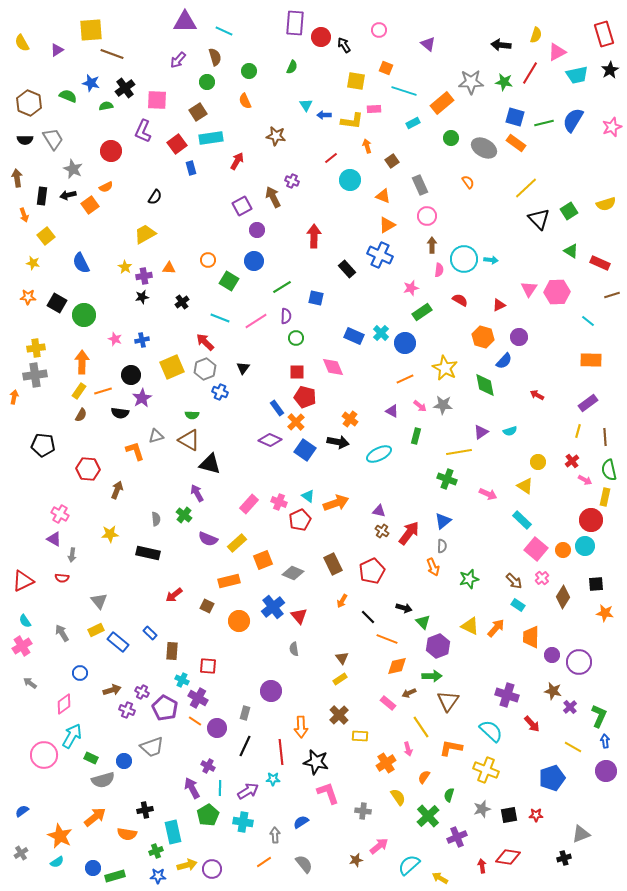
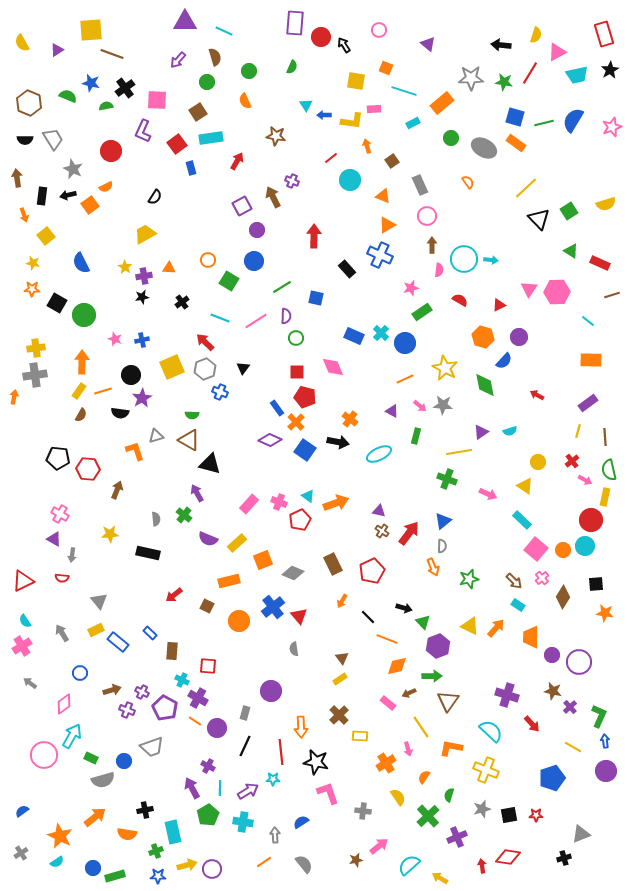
gray star at (471, 82): moved 4 px up
orange star at (28, 297): moved 4 px right, 8 px up
black pentagon at (43, 445): moved 15 px right, 13 px down
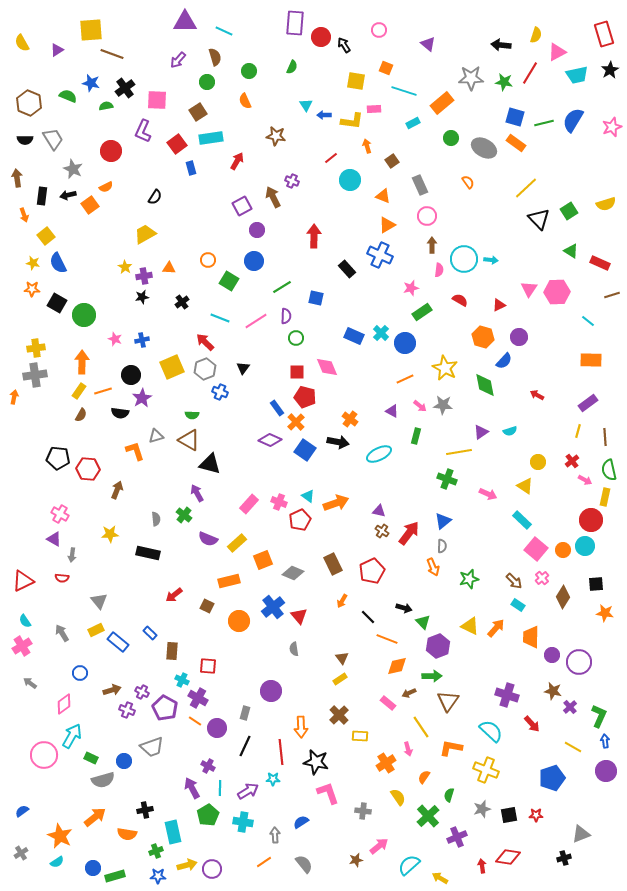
blue semicircle at (81, 263): moved 23 px left
pink diamond at (333, 367): moved 6 px left
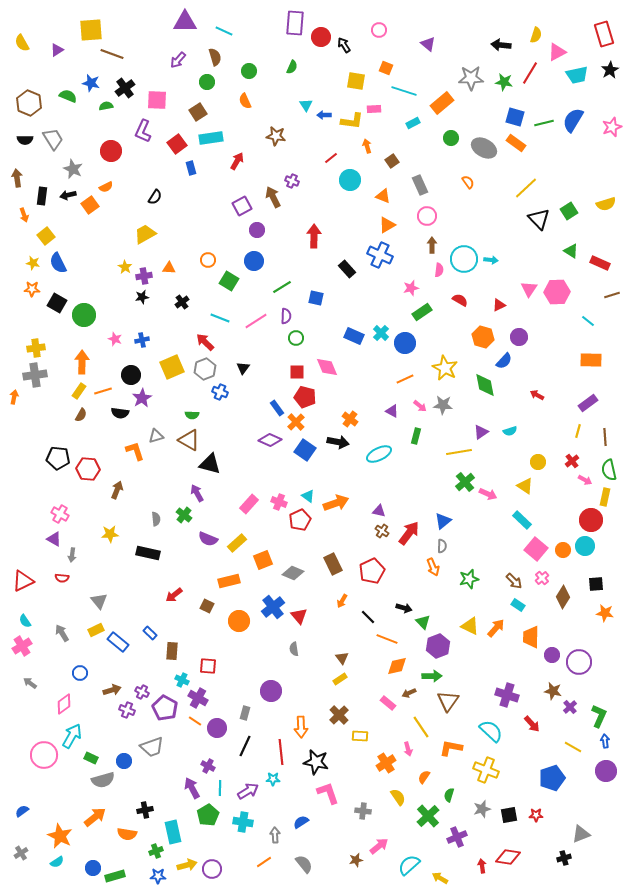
green cross at (447, 479): moved 18 px right, 3 px down; rotated 30 degrees clockwise
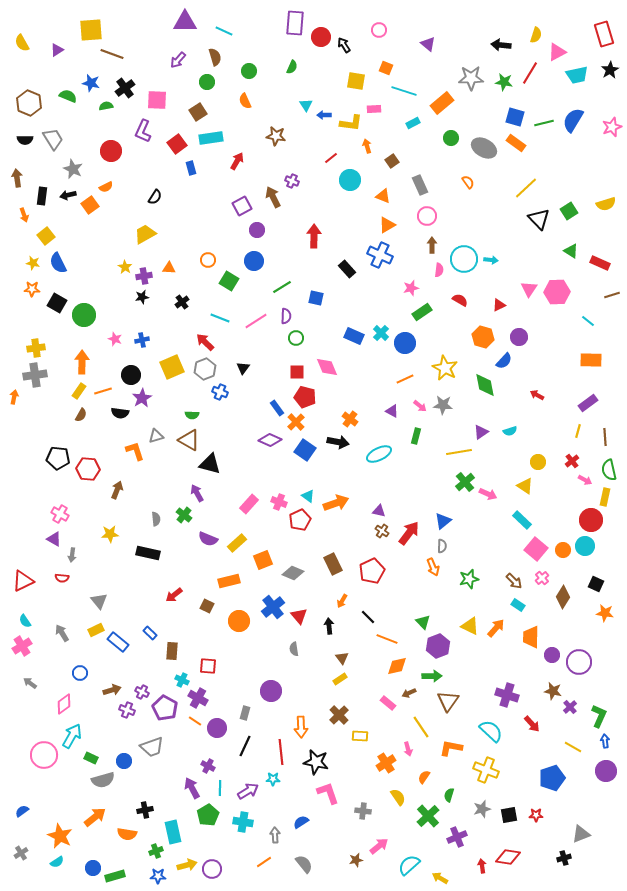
yellow L-shape at (352, 121): moved 1 px left, 2 px down
black square at (596, 584): rotated 28 degrees clockwise
black arrow at (404, 608): moved 75 px left, 18 px down; rotated 112 degrees counterclockwise
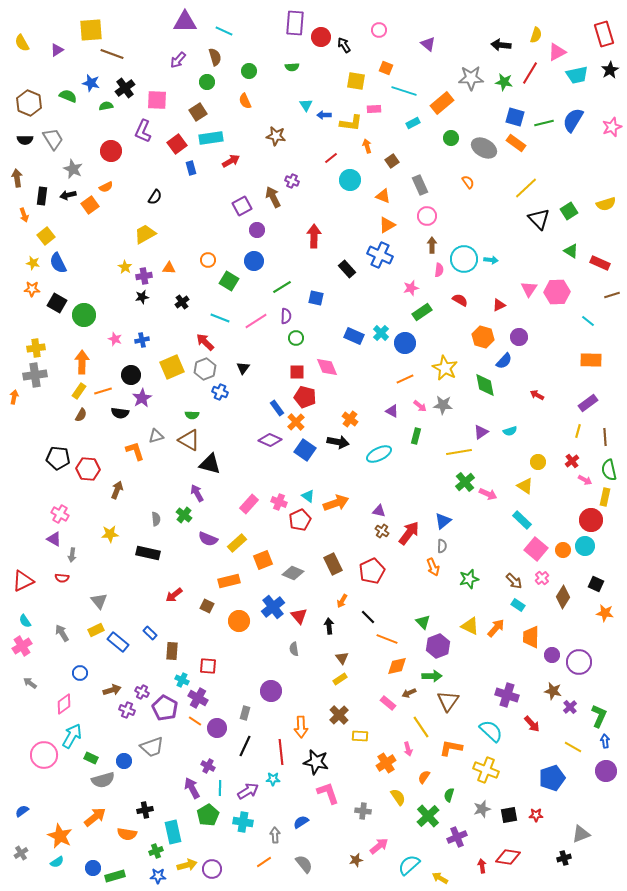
green semicircle at (292, 67): rotated 64 degrees clockwise
red arrow at (237, 161): moved 6 px left; rotated 30 degrees clockwise
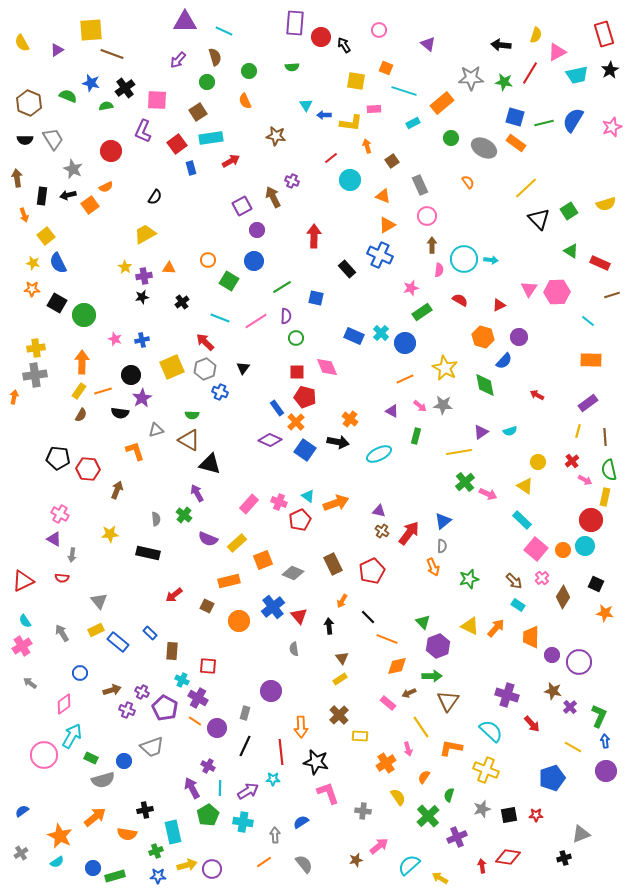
gray triangle at (156, 436): moved 6 px up
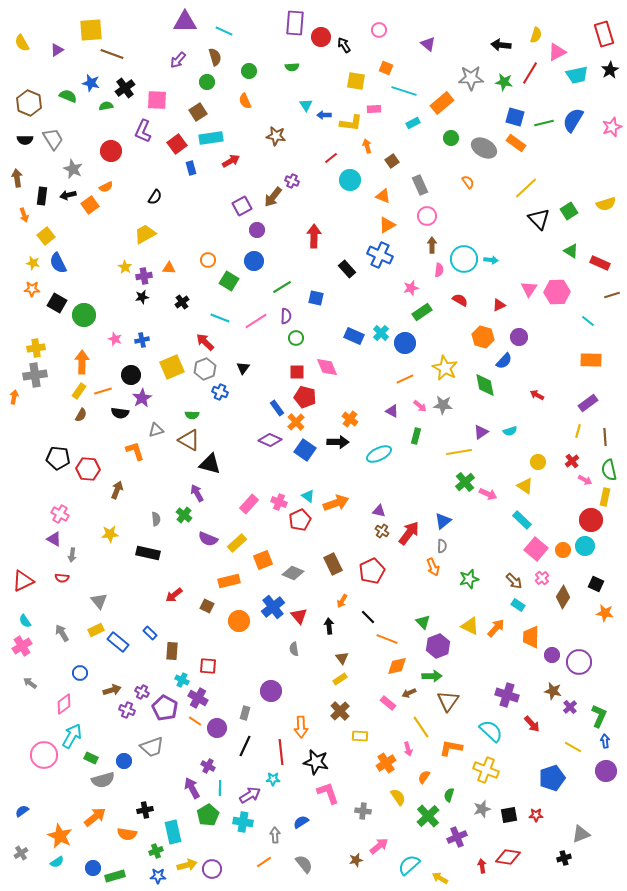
brown arrow at (273, 197): rotated 115 degrees counterclockwise
black arrow at (338, 442): rotated 10 degrees counterclockwise
brown cross at (339, 715): moved 1 px right, 4 px up
purple arrow at (248, 791): moved 2 px right, 4 px down
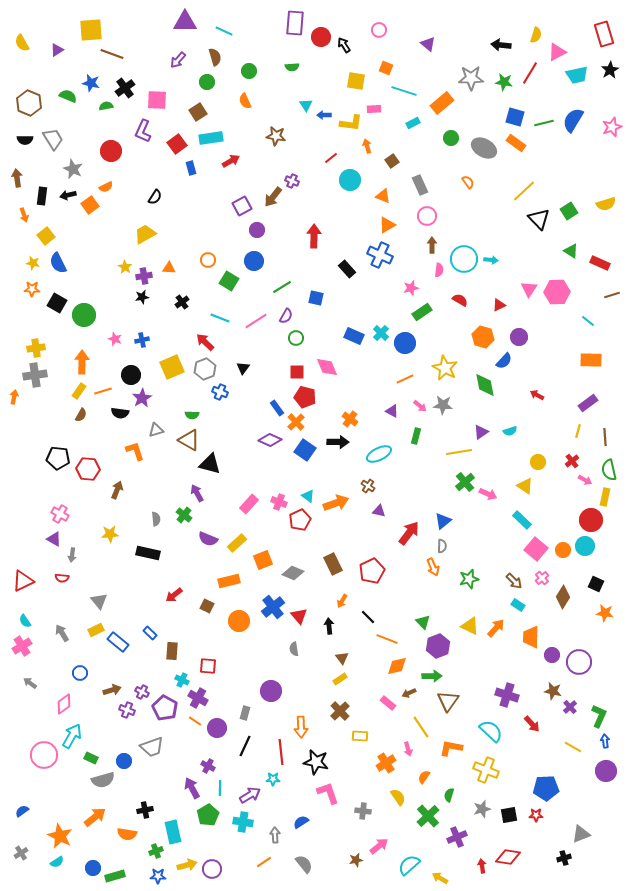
yellow line at (526, 188): moved 2 px left, 3 px down
purple semicircle at (286, 316): rotated 28 degrees clockwise
brown cross at (382, 531): moved 14 px left, 45 px up
blue pentagon at (552, 778): moved 6 px left, 10 px down; rotated 15 degrees clockwise
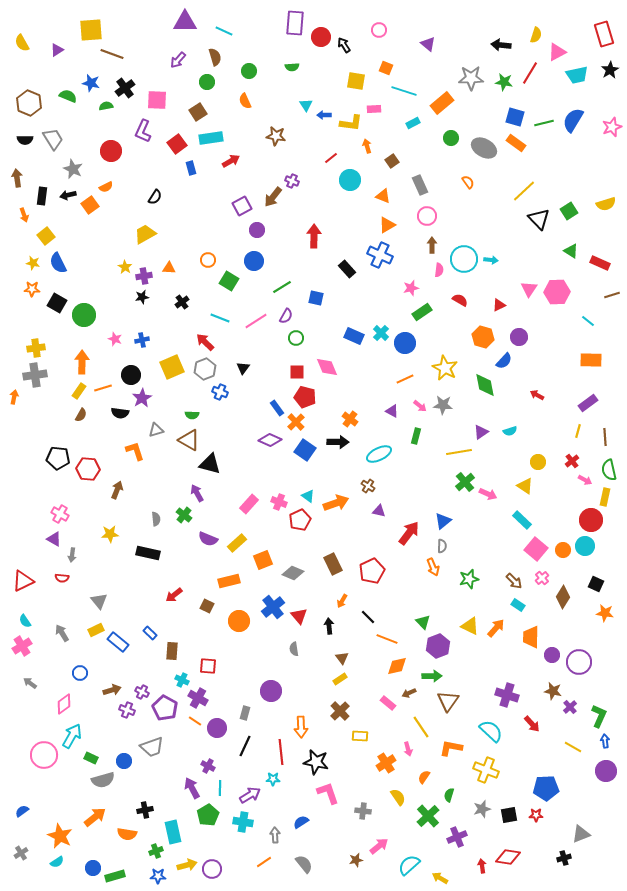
orange line at (103, 391): moved 3 px up
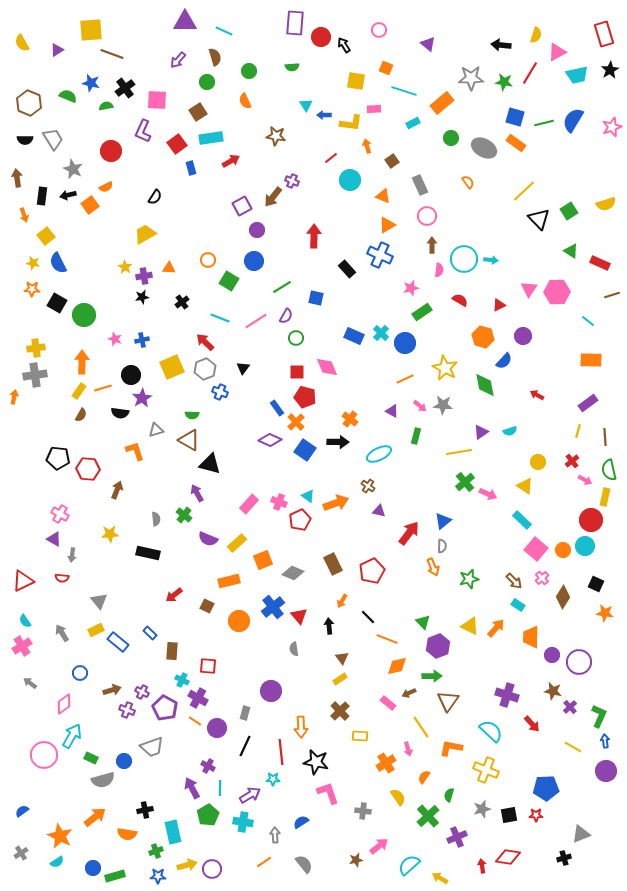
purple circle at (519, 337): moved 4 px right, 1 px up
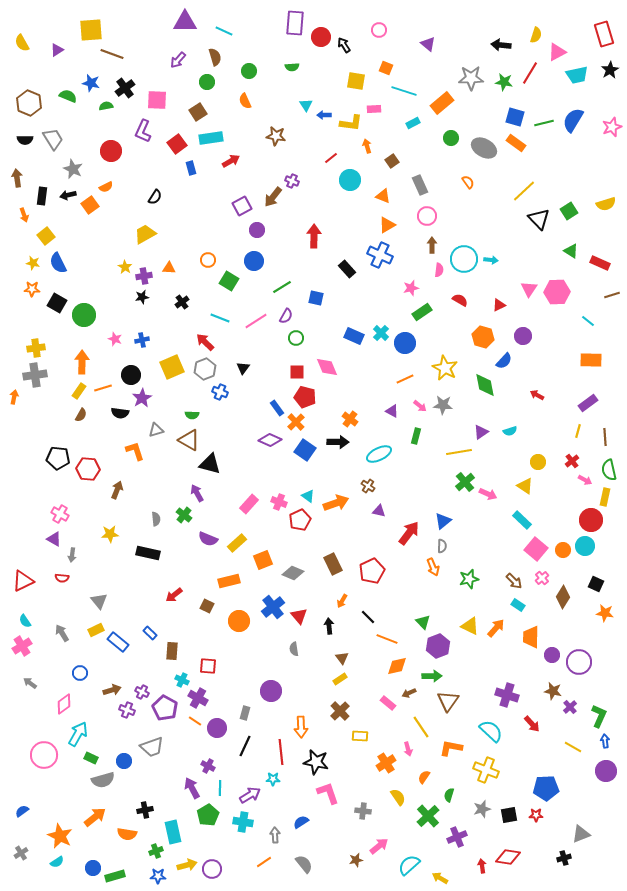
cyan arrow at (72, 736): moved 6 px right, 2 px up
